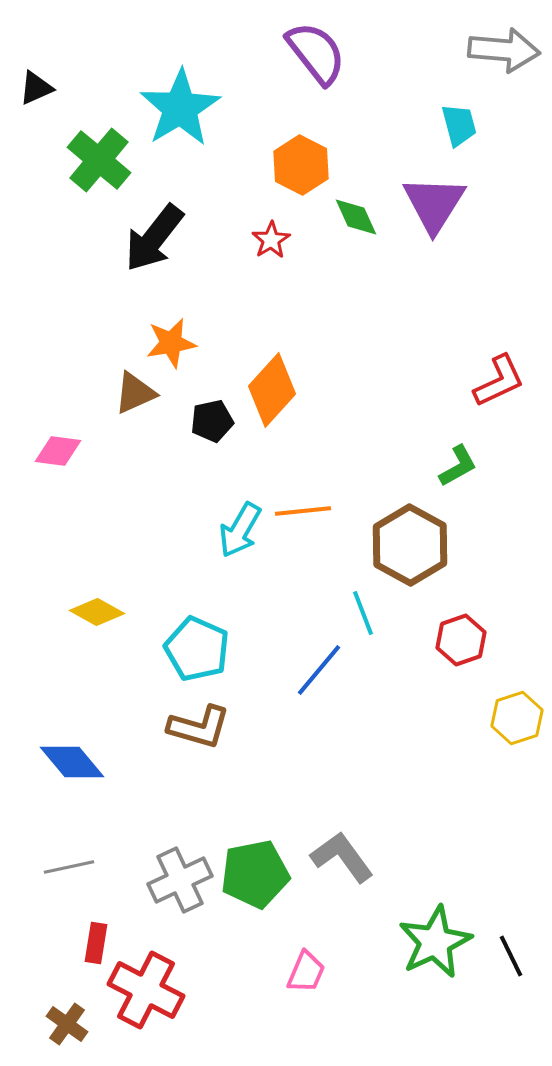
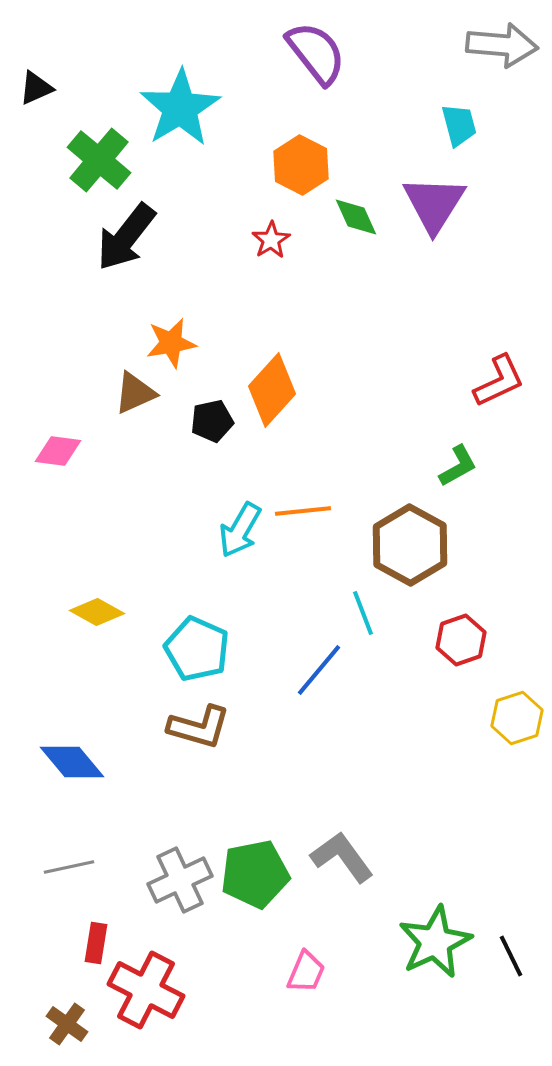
gray arrow: moved 2 px left, 5 px up
black arrow: moved 28 px left, 1 px up
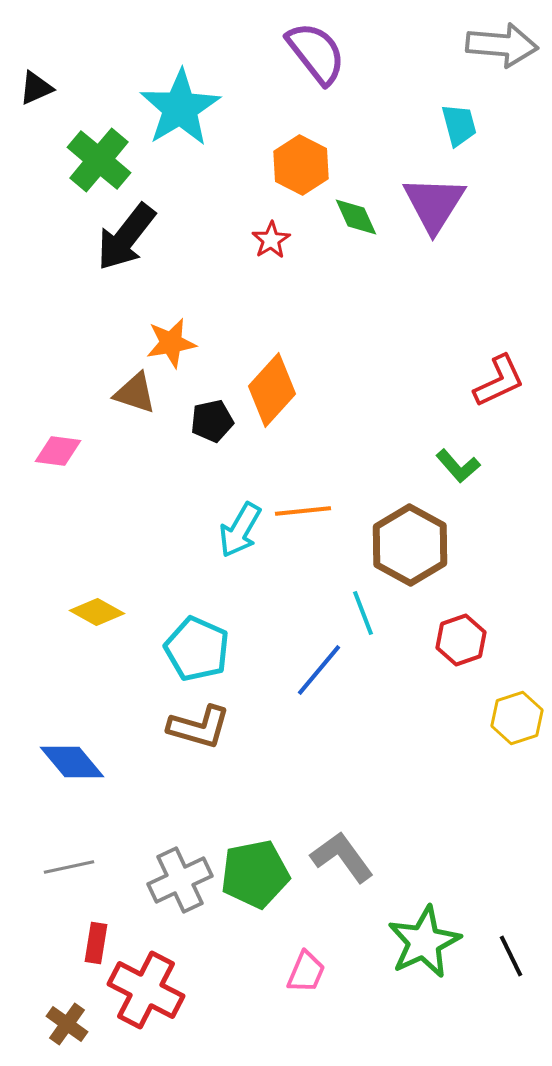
brown triangle: rotated 42 degrees clockwise
green L-shape: rotated 78 degrees clockwise
green star: moved 11 px left
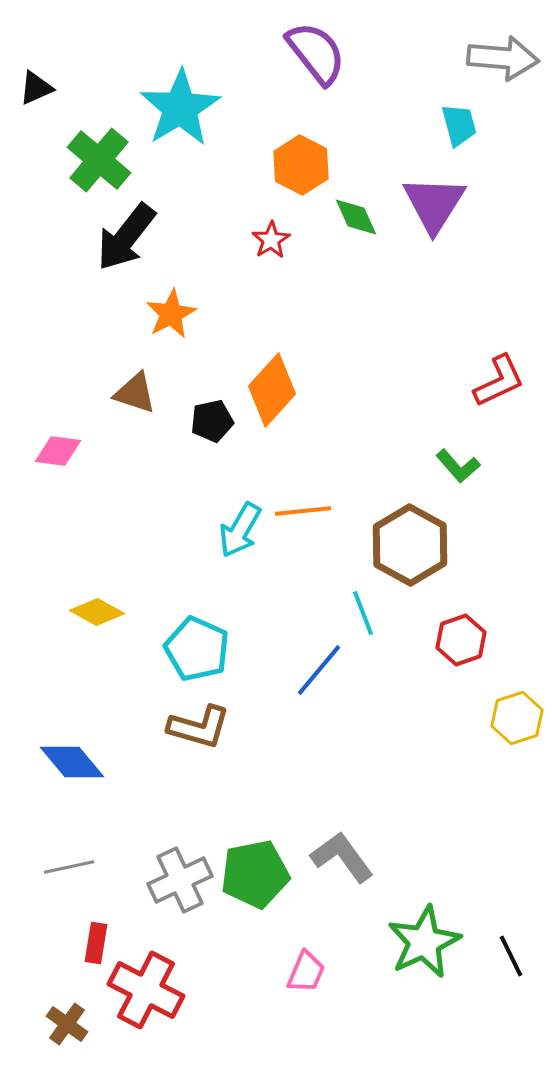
gray arrow: moved 1 px right, 13 px down
orange star: moved 29 px up; rotated 18 degrees counterclockwise
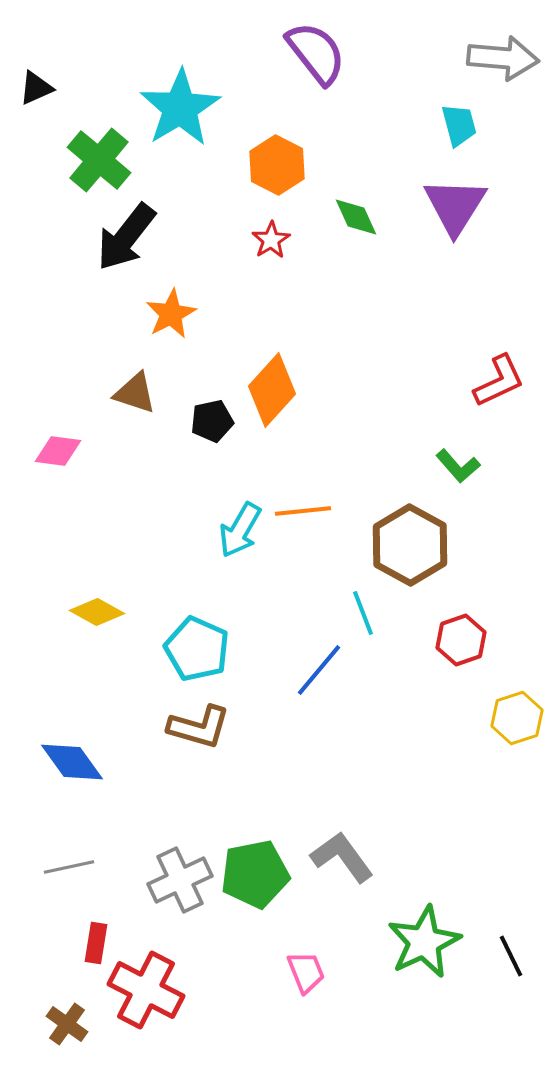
orange hexagon: moved 24 px left
purple triangle: moved 21 px right, 2 px down
blue diamond: rotated 4 degrees clockwise
pink trapezoid: rotated 45 degrees counterclockwise
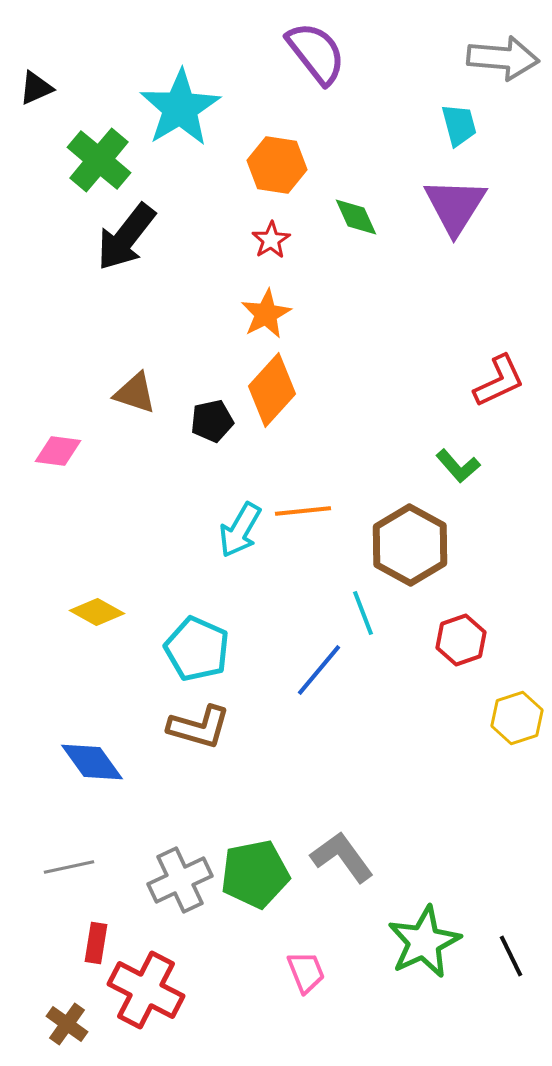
orange hexagon: rotated 18 degrees counterclockwise
orange star: moved 95 px right
blue diamond: moved 20 px right
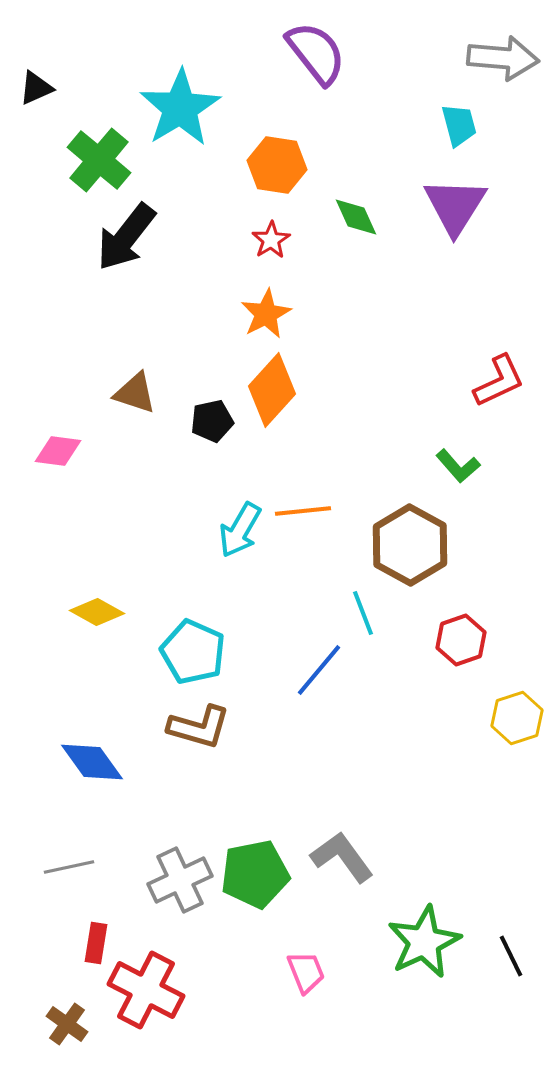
cyan pentagon: moved 4 px left, 3 px down
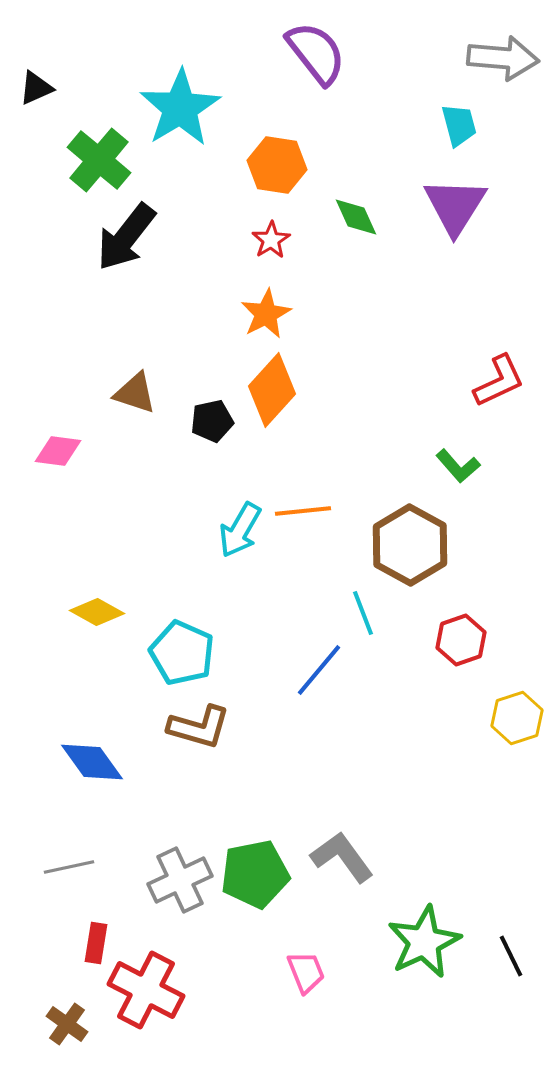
cyan pentagon: moved 11 px left, 1 px down
